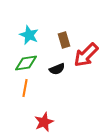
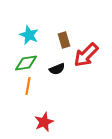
orange line: moved 3 px right, 2 px up
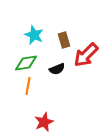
cyan star: moved 5 px right
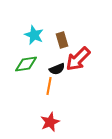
brown rectangle: moved 2 px left
red arrow: moved 8 px left, 4 px down
green diamond: moved 1 px down
orange line: moved 21 px right
red star: moved 6 px right
